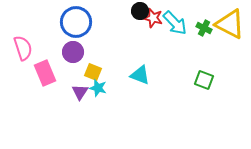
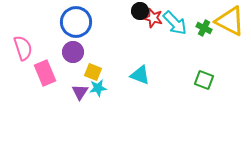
yellow triangle: moved 3 px up
cyan star: rotated 24 degrees counterclockwise
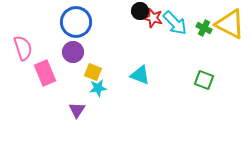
yellow triangle: moved 3 px down
purple triangle: moved 3 px left, 18 px down
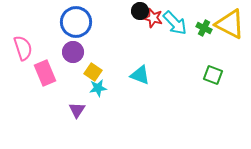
yellow square: rotated 12 degrees clockwise
green square: moved 9 px right, 5 px up
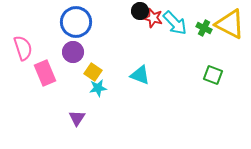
purple triangle: moved 8 px down
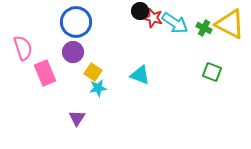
cyan arrow: rotated 12 degrees counterclockwise
green square: moved 1 px left, 3 px up
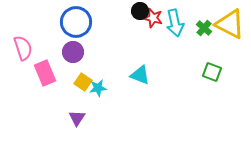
cyan arrow: rotated 44 degrees clockwise
green cross: rotated 14 degrees clockwise
yellow square: moved 10 px left, 10 px down
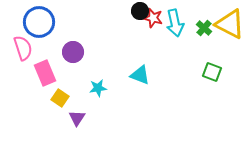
blue circle: moved 37 px left
yellow square: moved 23 px left, 16 px down
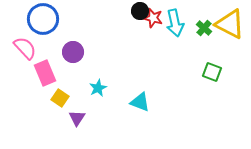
blue circle: moved 4 px right, 3 px up
pink semicircle: moved 2 px right; rotated 25 degrees counterclockwise
cyan triangle: moved 27 px down
cyan star: rotated 18 degrees counterclockwise
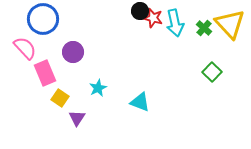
yellow triangle: rotated 20 degrees clockwise
green square: rotated 24 degrees clockwise
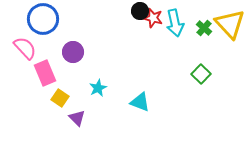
green square: moved 11 px left, 2 px down
purple triangle: rotated 18 degrees counterclockwise
